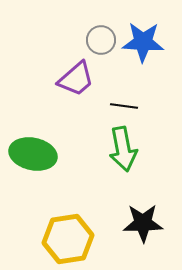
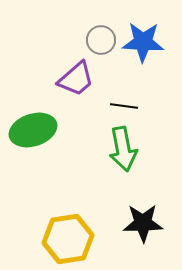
green ellipse: moved 24 px up; rotated 30 degrees counterclockwise
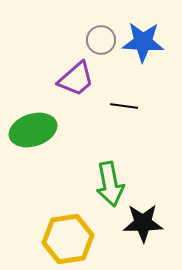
green arrow: moved 13 px left, 35 px down
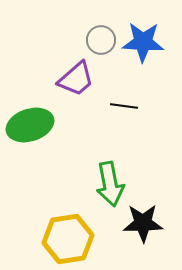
green ellipse: moved 3 px left, 5 px up
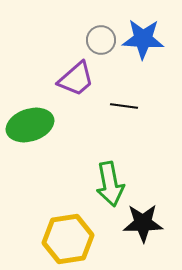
blue star: moved 3 px up
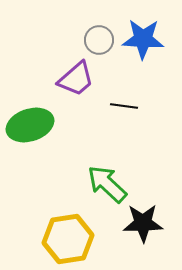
gray circle: moved 2 px left
green arrow: moved 3 px left; rotated 144 degrees clockwise
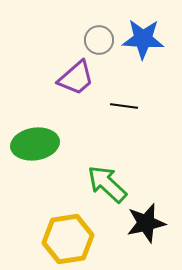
purple trapezoid: moved 1 px up
green ellipse: moved 5 px right, 19 px down; rotated 9 degrees clockwise
black star: moved 3 px right; rotated 12 degrees counterclockwise
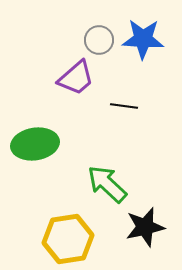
black star: moved 1 px left, 4 px down
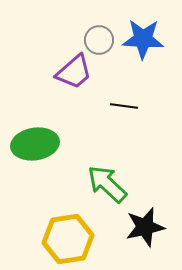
purple trapezoid: moved 2 px left, 6 px up
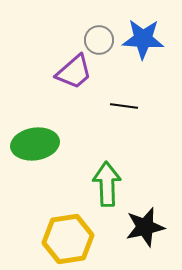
green arrow: rotated 45 degrees clockwise
